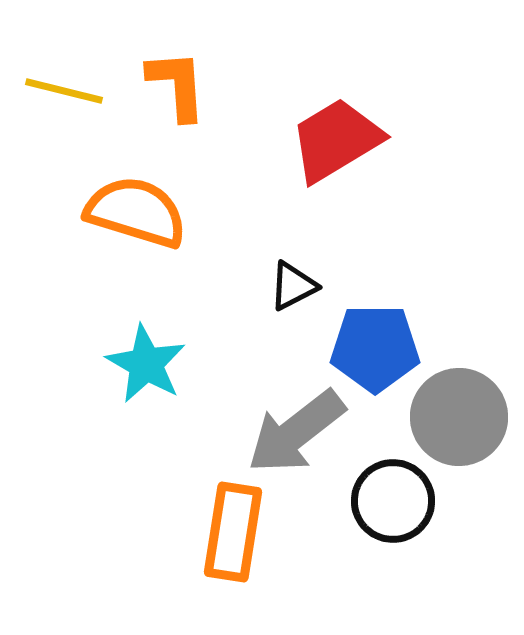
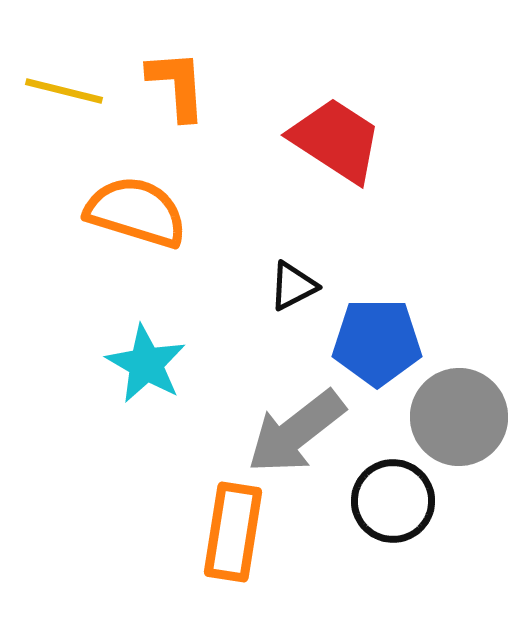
red trapezoid: rotated 64 degrees clockwise
blue pentagon: moved 2 px right, 6 px up
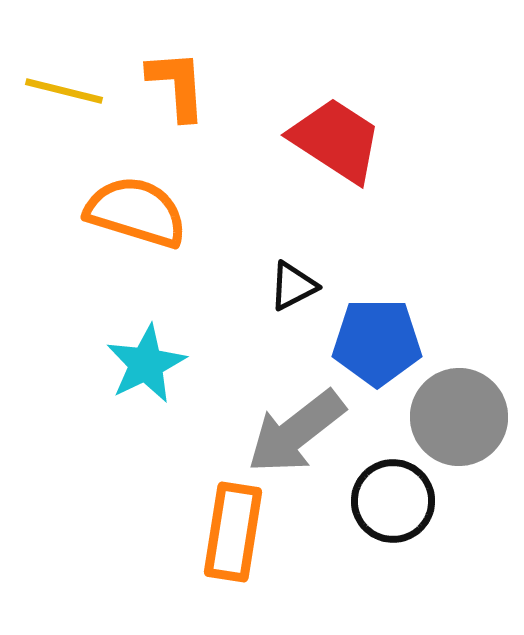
cyan star: rotated 16 degrees clockwise
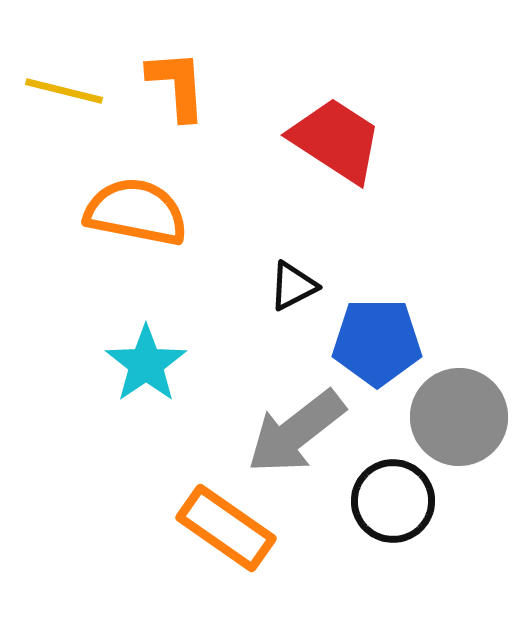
orange semicircle: rotated 6 degrees counterclockwise
cyan star: rotated 8 degrees counterclockwise
orange rectangle: moved 7 px left, 4 px up; rotated 64 degrees counterclockwise
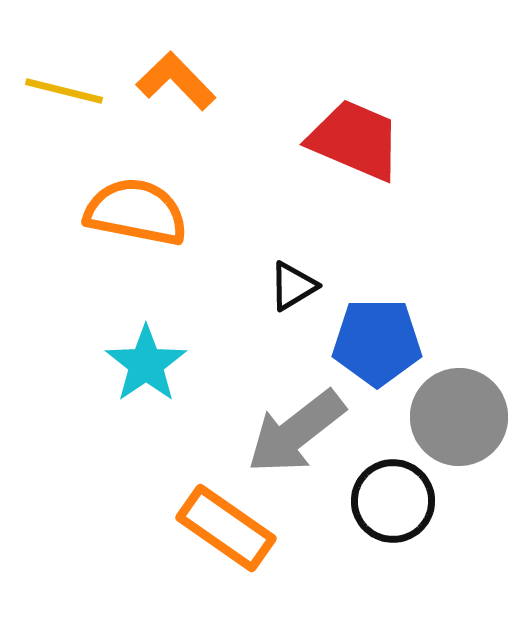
orange L-shape: moved 1 px left, 4 px up; rotated 40 degrees counterclockwise
red trapezoid: moved 19 px right; rotated 10 degrees counterclockwise
black triangle: rotated 4 degrees counterclockwise
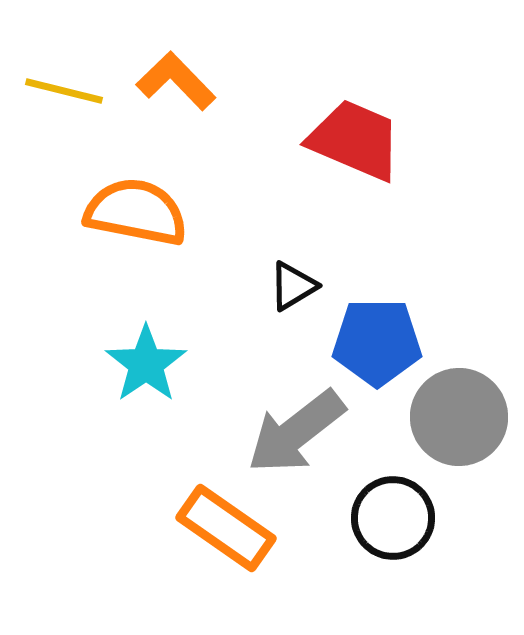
black circle: moved 17 px down
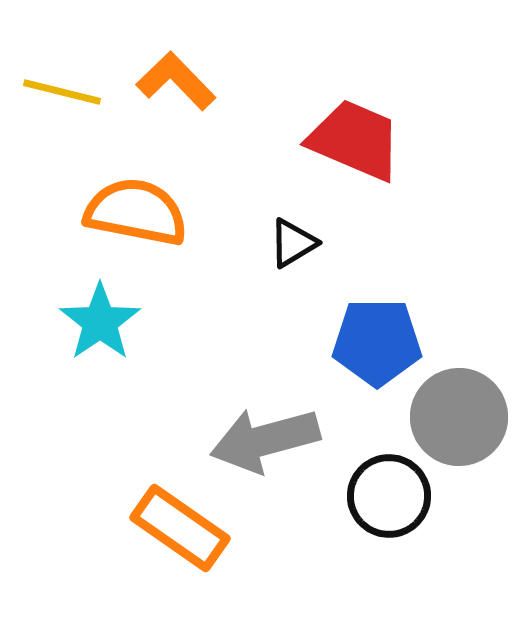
yellow line: moved 2 px left, 1 px down
black triangle: moved 43 px up
cyan star: moved 46 px left, 42 px up
gray arrow: moved 31 px left, 8 px down; rotated 23 degrees clockwise
black circle: moved 4 px left, 22 px up
orange rectangle: moved 46 px left
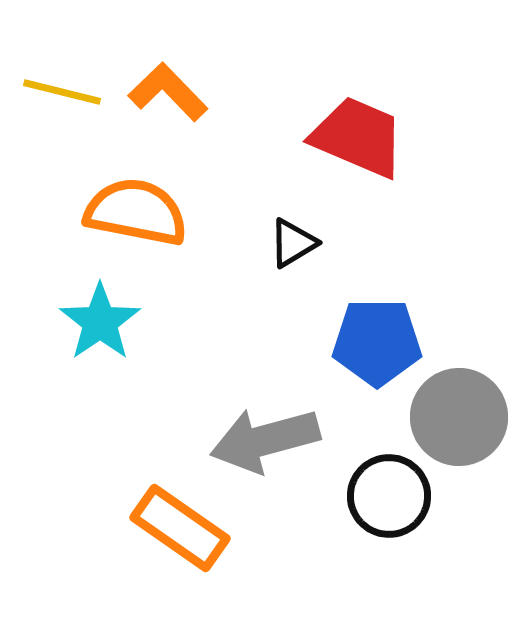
orange L-shape: moved 8 px left, 11 px down
red trapezoid: moved 3 px right, 3 px up
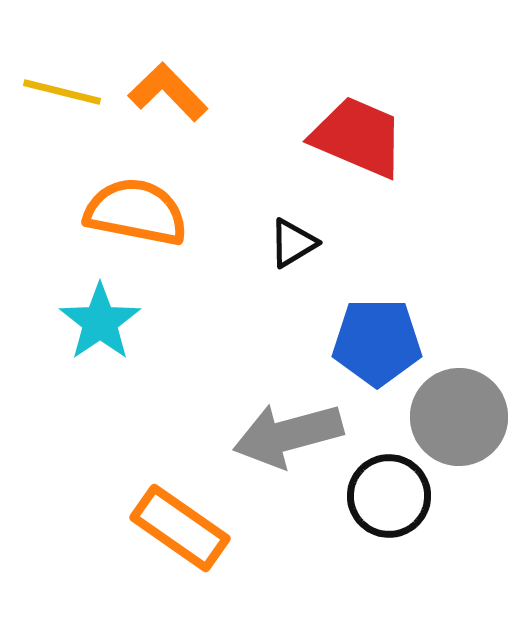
gray arrow: moved 23 px right, 5 px up
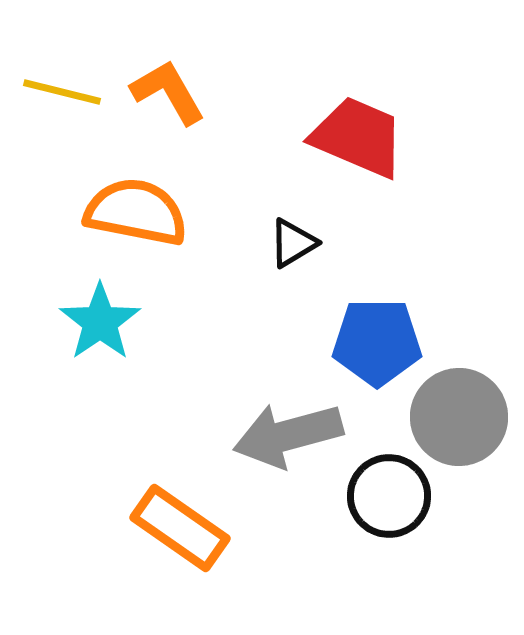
orange L-shape: rotated 14 degrees clockwise
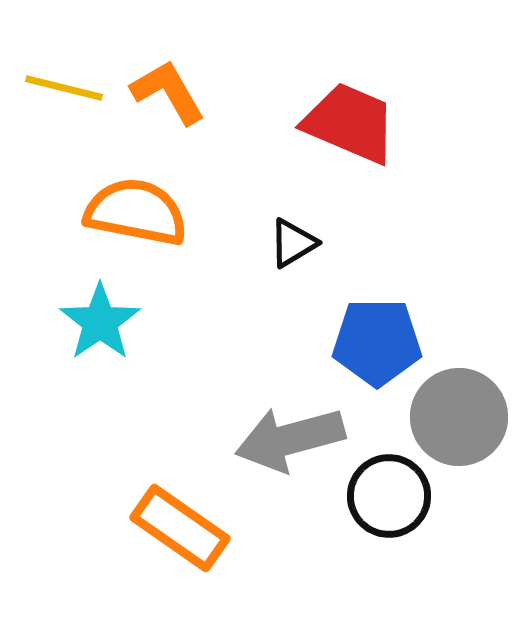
yellow line: moved 2 px right, 4 px up
red trapezoid: moved 8 px left, 14 px up
gray arrow: moved 2 px right, 4 px down
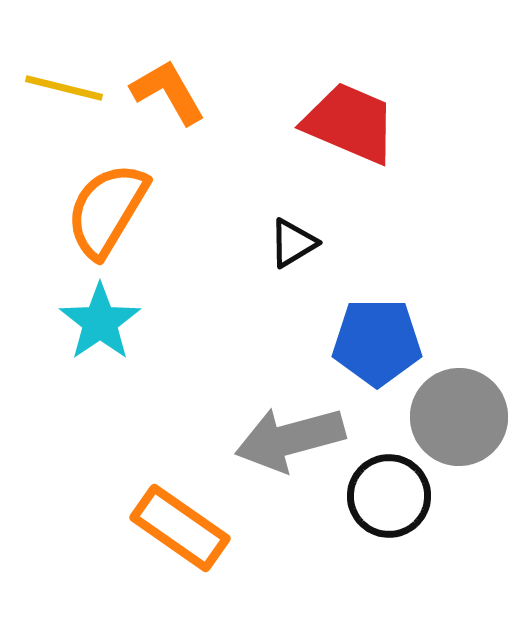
orange semicircle: moved 29 px left, 2 px up; rotated 70 degrees counterclockwise
